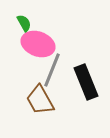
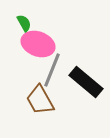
black rectangle: rotated 28 degrees counterclockwise
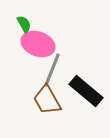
green semicircle: moved 1 px down
black rectangle: moved 9 px down
brown trapezoid: moved 7 px right
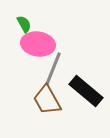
pink ellipse: rotated 12 degrees counterclockwise
gray line: moved 1 px right, 1 px up
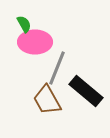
pink ellipse: moved 3 px left, 2 px up; rotated 8 degrees counterclockwise
gray line: moved 4 px right, 1 px up
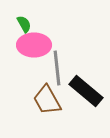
pink ellipse: moved 1 px left, 3 px down
gray line: rotated 28 degrees counterclockwise
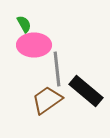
gray line: moved 1 px down
brown trapezoid: rotated 84 degrees clockwise
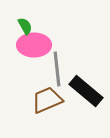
green semicircle: moved 1 px right, 2 px down
brown trapezoid: rotated 12 degrees clockwise
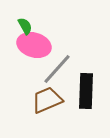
pink ellipse: rotated 16 degrees clockwise
gray line: rotated 48 degrees clockwise
black rectangle: rotated 52 degrees clockwise
